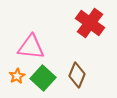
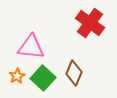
brown diamond: moved 3 px left, 2 px up
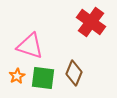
red cross: moved 1 px right, 1 px up
pink triangle: moved 1 px left, 1 px up; rotated 12 degrees clockwise
green square: rotated 35 degrees counterclockwise
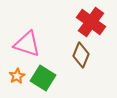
pink triangle: moved 3 px left, 2 px up
brown diamond: moved 7 px right, 18 px up
green square: rotated 25 degrees clockwise
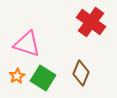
brown diamond: moved 18 px down
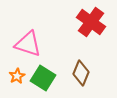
pink triangle: moved 1 px right
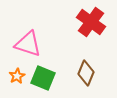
brown diamond: moved 5 px right
green square: rotated 10 degrees counterclockwise
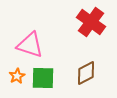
pink triangle: moved 2 px right, 1 px down
brown diamond: rotated 40 degrees clockwise
green square: rotated 20 degrees counterclockwise
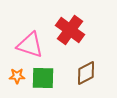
red cross: moved 21 px left, 8 px down
orange star: rotated 28 degrees clockwise
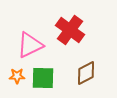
pink triangle: rotated 44 degrees counterclockwise
